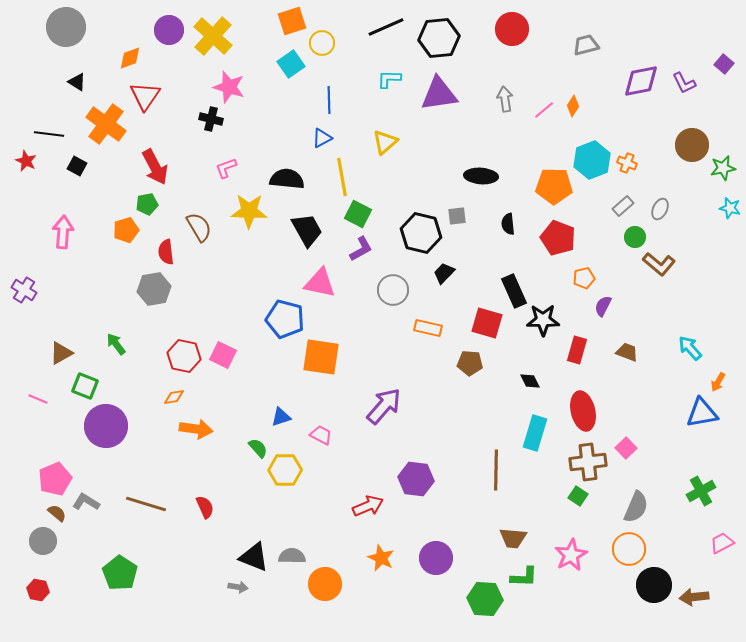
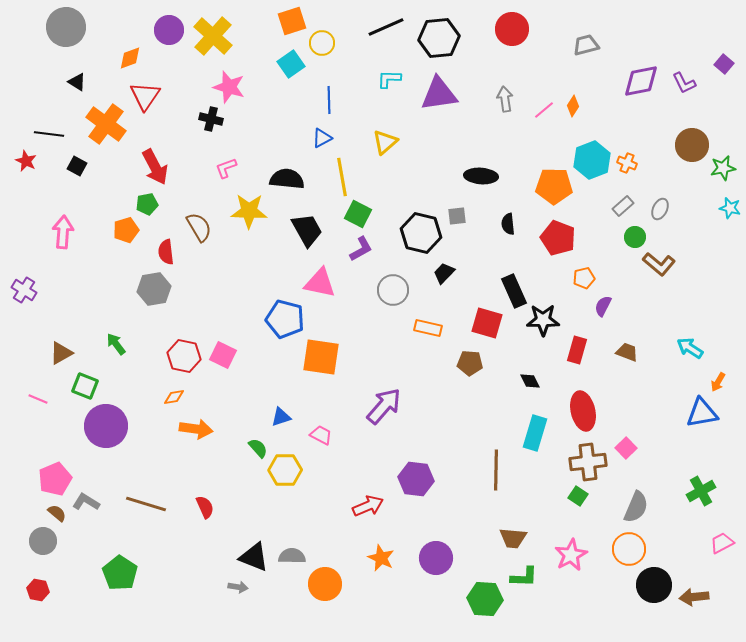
cyan arrow at (690, 348): rotated 16 degrees counterclockwise
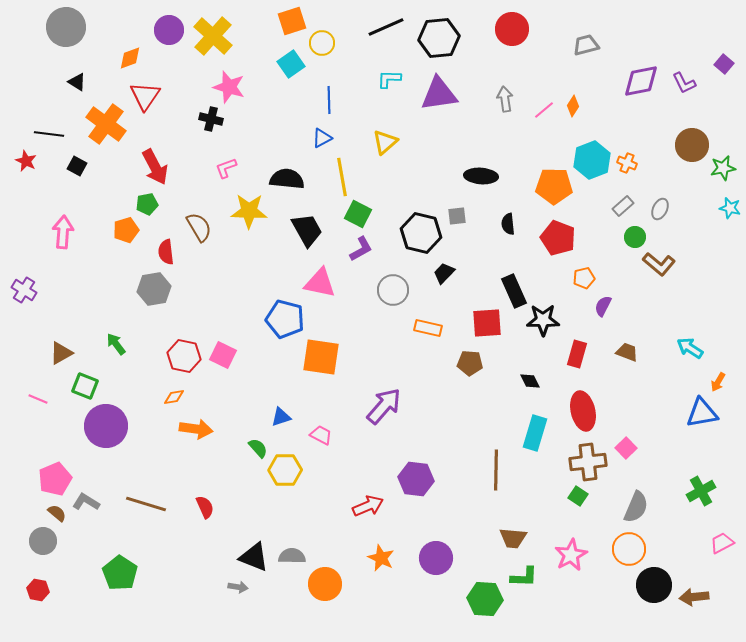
red square at (487, 323): rotated 20 degrees counterclockwise
red rectangle at (577, 350): moved 4 px down
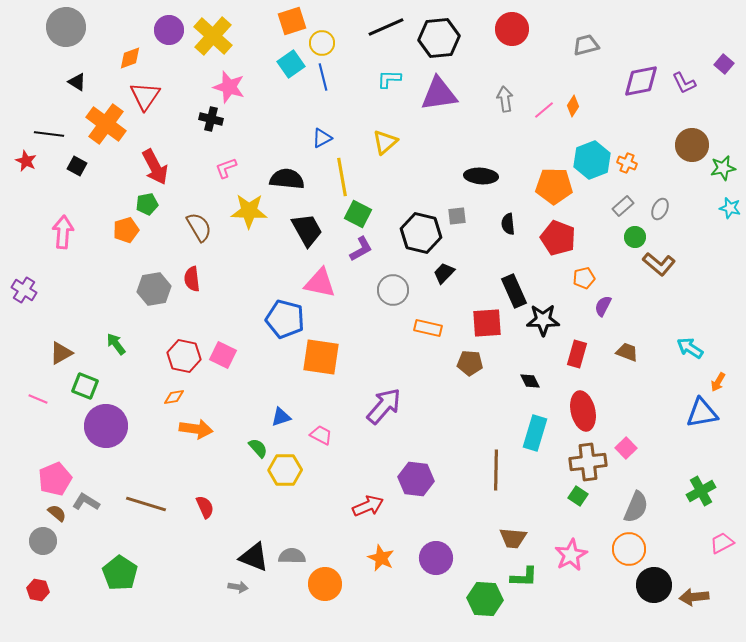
blue line at (329, 100): moved 6 px left, 23 px up; rotated 12 degrees counterclockwise
red semicircle at (166, 252): moved 26 px right, 27 px down
